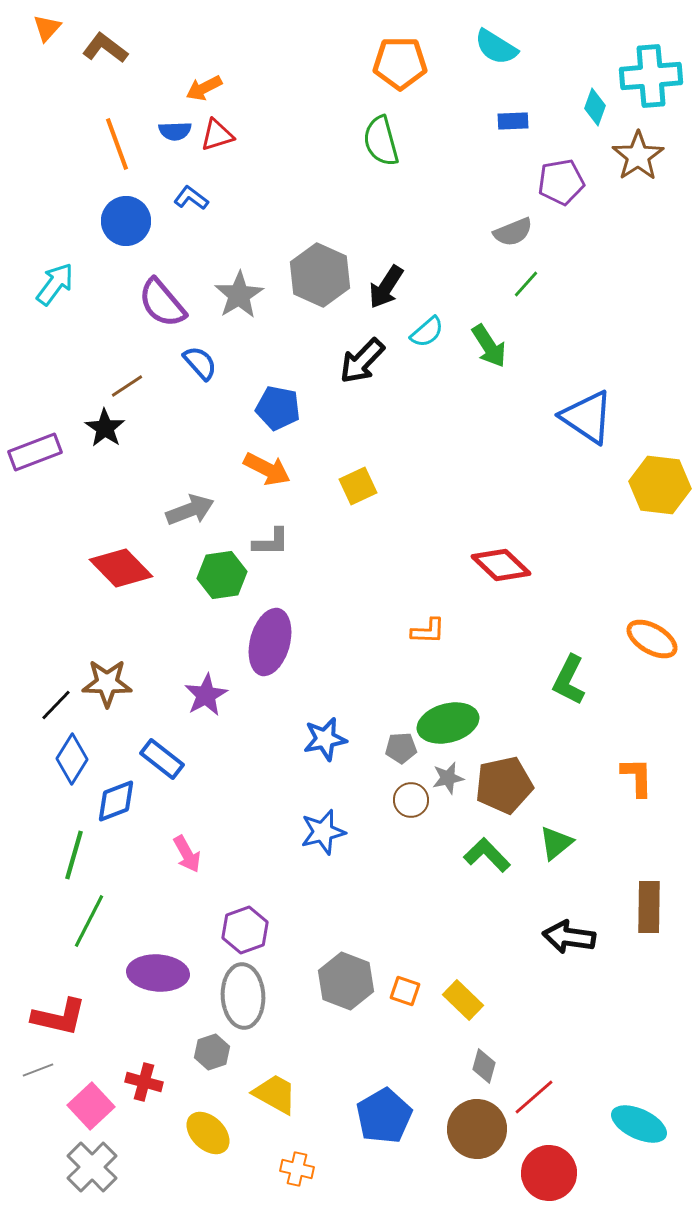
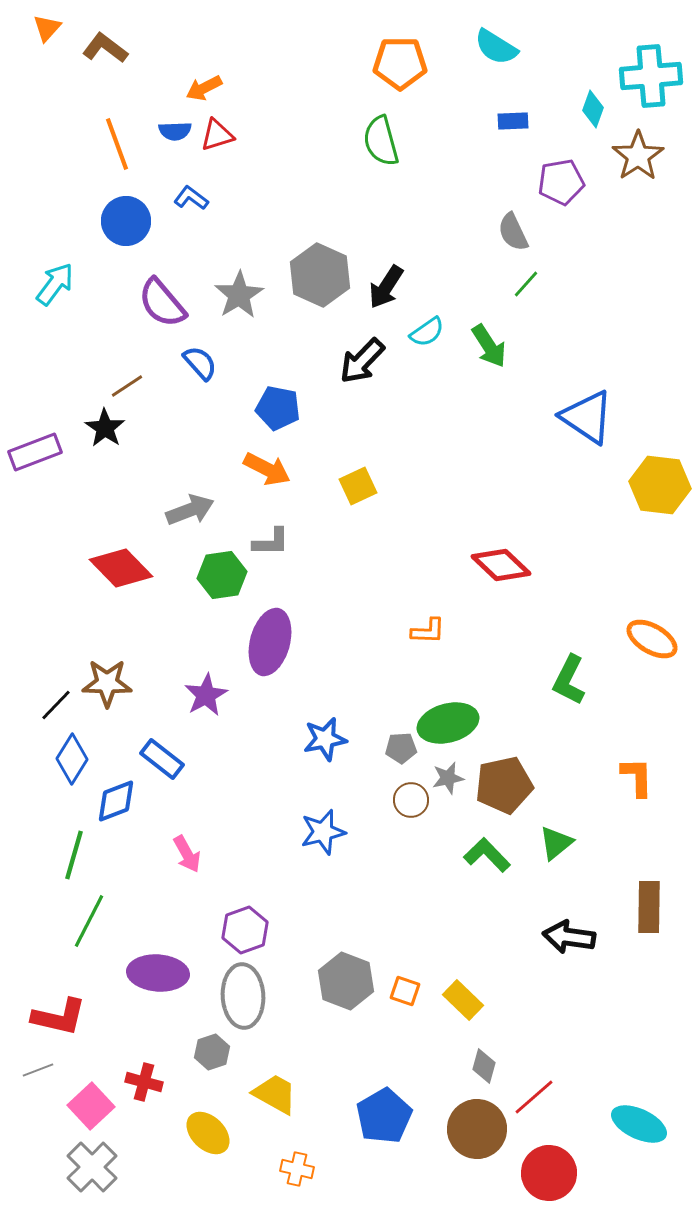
cyan diamond at (595, 107): moved 2 px left, 2 px down
gray semicircle at (513, 232): rotated 87 degrees clockwise
cyan semicircle at (427, 332): rotated 6 degrees clockwise
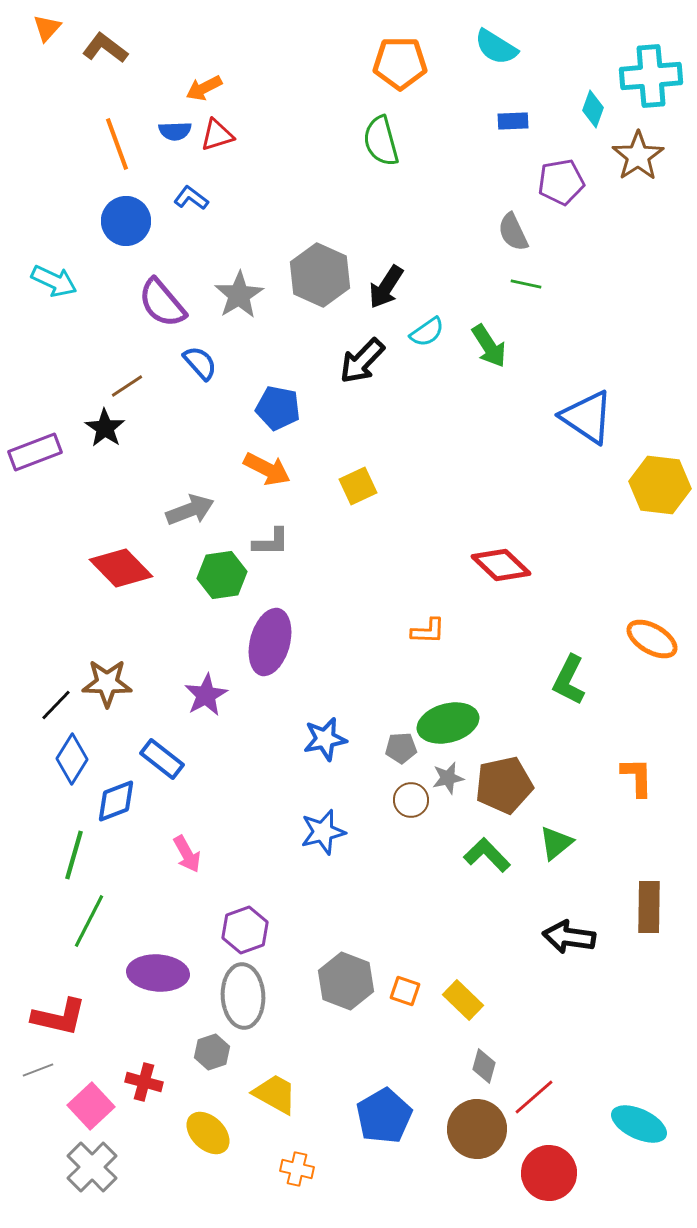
cyan arrow at (55, 284): moved 1 px left, 3 px up; rotated 78 degrees clockwise
green line at (526, 284): rotated 60 degrees clockwise
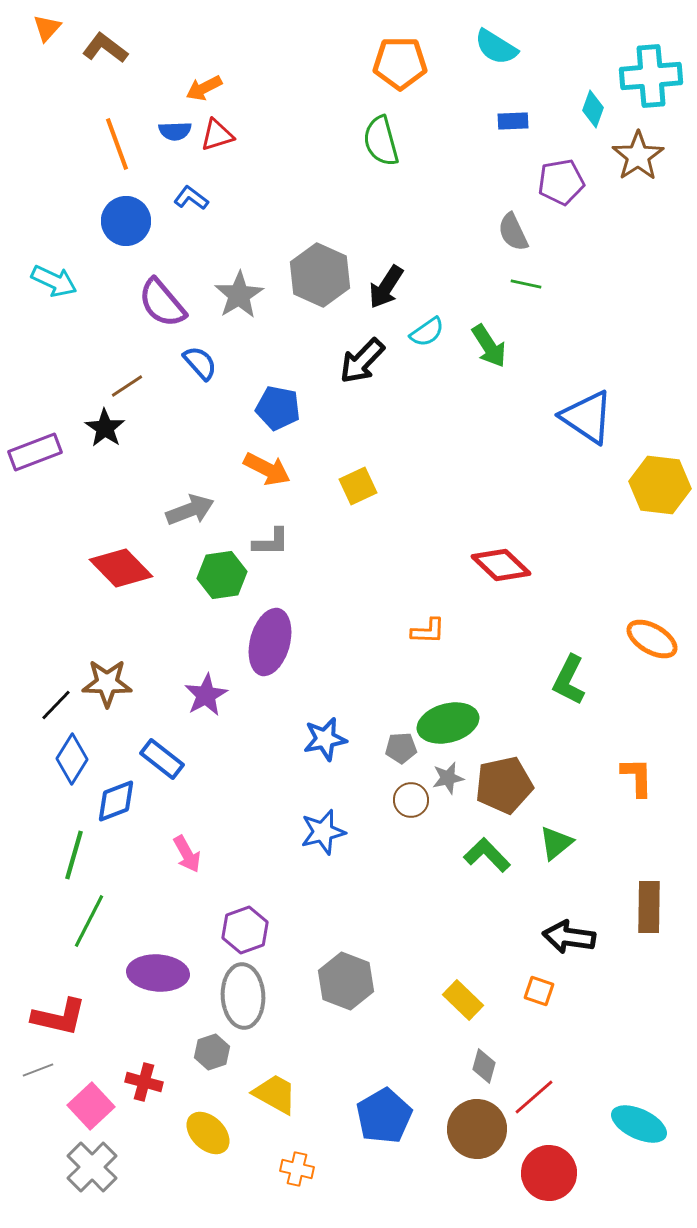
orange square at (405, 991): moved 134 px right
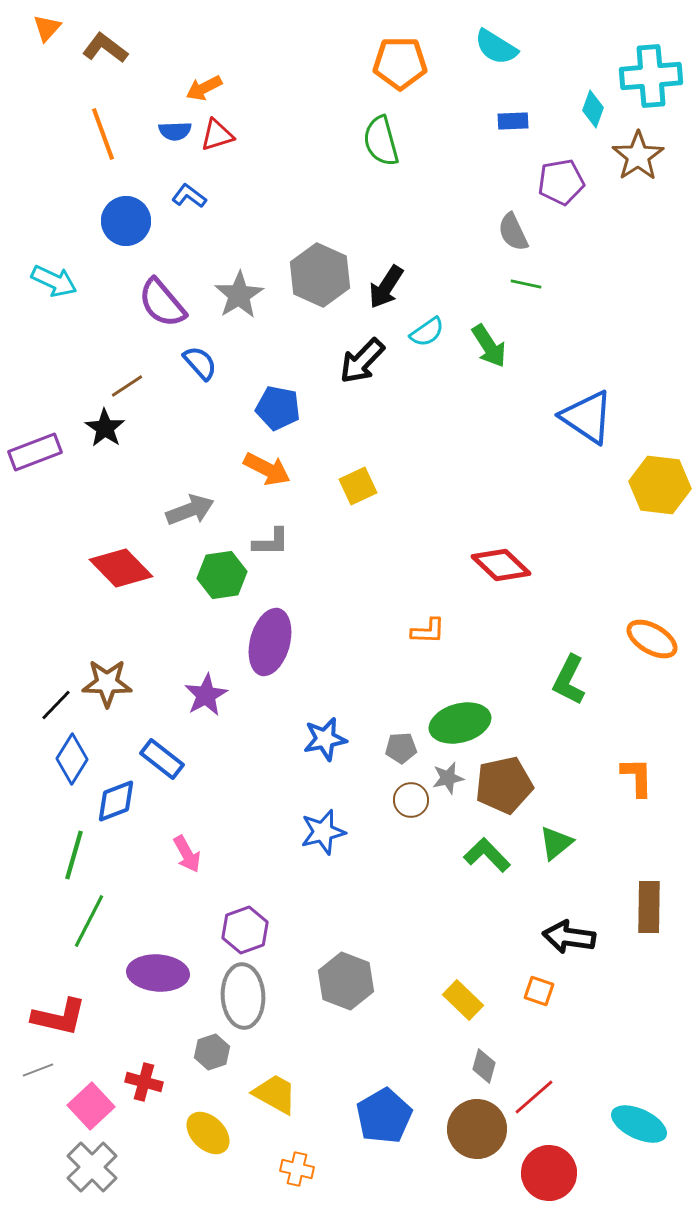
orange line at (117, 144): moved 14 px left, 10 px up
blue L-shape at (191, 198): moved 2 px left, 2 px up
green ellipse at (448, 723): moved 12 px right
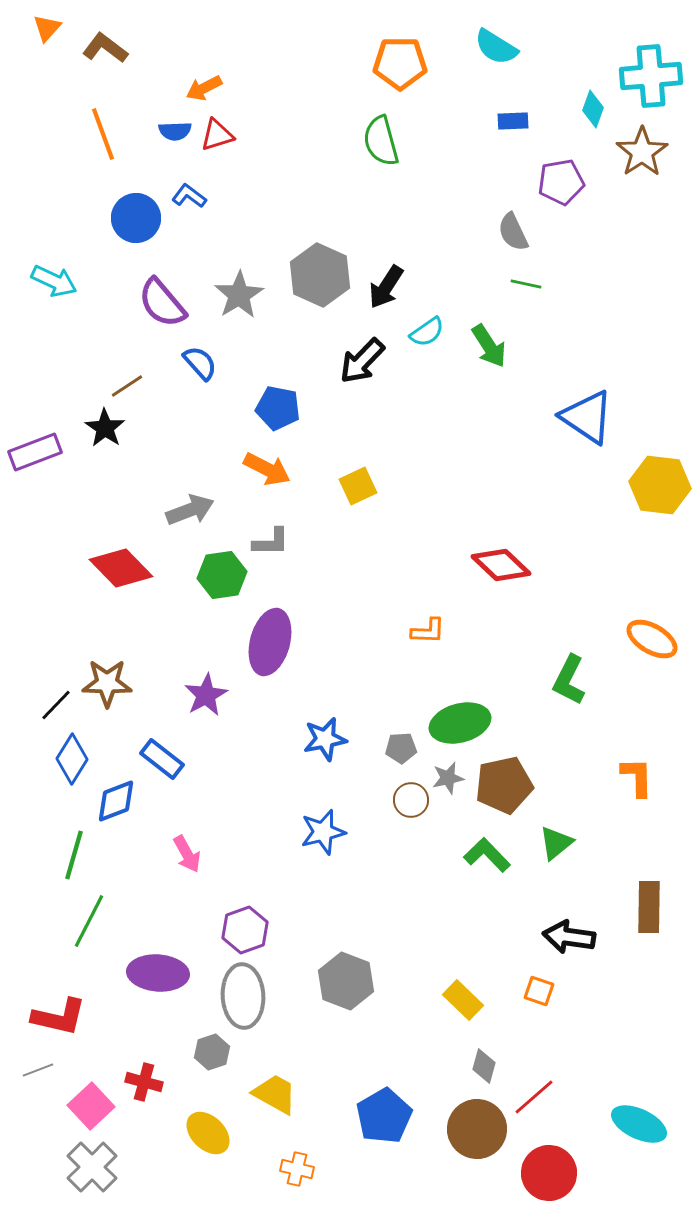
brown star at (638, 156): moved 4 px right, 4 px up
blue circle at (126, 221): moved 10 px right, 3 px up
